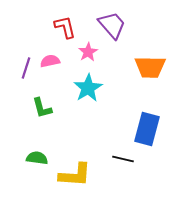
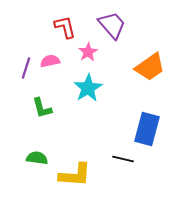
orange trapezoid: rotated 36 degrees counterclockwise
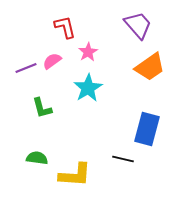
purple trapezoid: moved 26 px right
pink semicircle: moved 2 px right; rotated 24 degrees counterclockwise
purple line: rotated 50 degrees clockwise
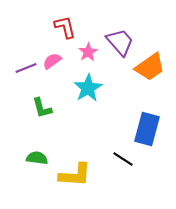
purple trapezoid: moved 18 px left, 17 px down
black line: rotated 20 degrees clockwise
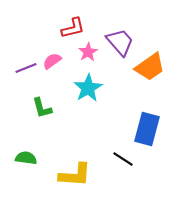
red L-shape: moved 8 px right, 1 px down; rotated 90 degrees clockwise
green semicircle: moved 11 px left
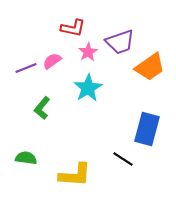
red L-shape: rotated 25 degrees clockwise
purple trapezoid: rotated 112 degrees clockwise
green L-shape: rotated 55 degrees clockwise
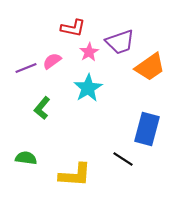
pink star: moved 1 px right
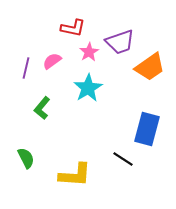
purple line: rotated 55 degrees counterclockwise
green semicircle: rotated 55 degrees clockwise
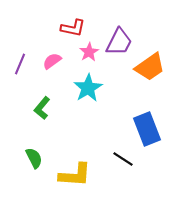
purple trapezoid: moved 1 px left; rotated 44 degrees counterclockwise
purple line: moved 6 px left, 4 px up; rotated 10 degrees clockwise
blue rectangle: rotated 36 degrees counterclockwise
green semicircle: moved 8 px right
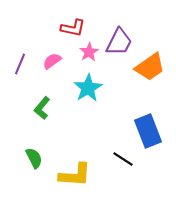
blue rectangle: moved 1 px right, 2 px down
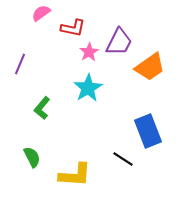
pink semicircle: moved 11 px left, 48 px up
green semicircle: moved 2 px left, 1 px up
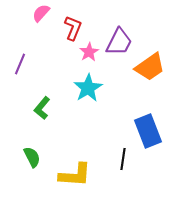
pink semicircle: rotated 12 degrees counterclockwise
red L-shape: rotated 80 degrees counterclockwise
black line: rotated 65 degrees clockwise
